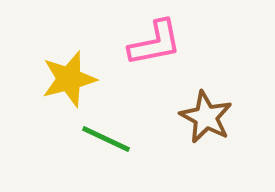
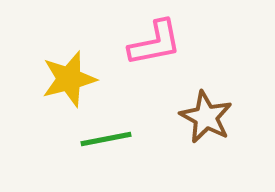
green line: rotated 36 degrees counterclockwise
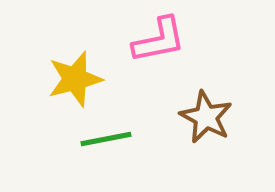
pink L-shape: moved 4 px right, 3 px up
yellow star: moved 6 px right
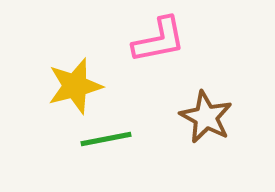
yellow star: moved 7 px down
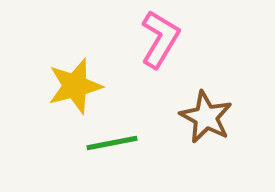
pink L-shape: moved 1 px right, 1 px up; rotated 48 degrees counterclockwise
green line: moved 6 px right, 4 px down
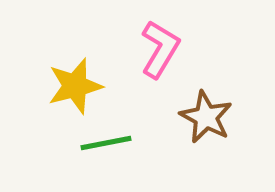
pink L-shape: moved 10 px down
green line: moved 6 px left
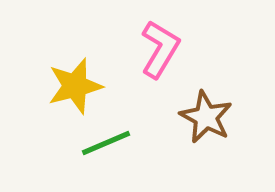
green line: rotated 12 degrees counterclockwise
